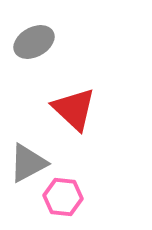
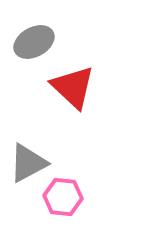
red triangle: moved 1 px left, 22 px up
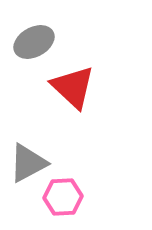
pink hexagon: rotated 9 degrees counterclockwise
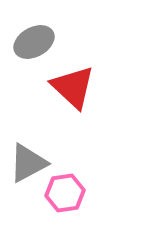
pink hexagon: moved 2 px right, 4 px up; rotated 6 degrees counterclockwise
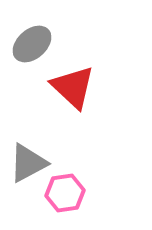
gray ellipse: moved 2 px left, 2 px down; rotated 12 degrees counterclockwise
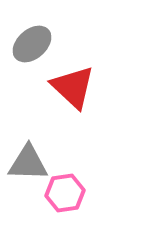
gray triangle: rotated 30 degrees clockwise
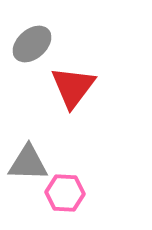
red triangle: rotated 24 degrees clockwise
pink hexagon: rotated 12 degrees clockwise
